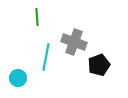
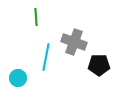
green line: moved 1 px left
black pentagon: rotated 20 degrees clockwise
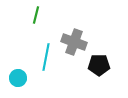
green line: moved 2 px up; rotated 18 degrees clockwise
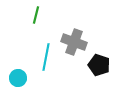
black pentagon: rotated 20 degrees clockwise
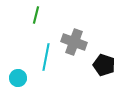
black pentagon: moved 5 px right
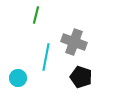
black pentagon: moved 23 px left, 12 px down
